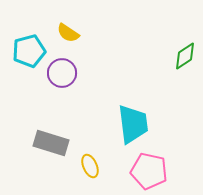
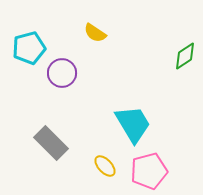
yellow semicircle: moved 27 px right
cyan pentagon: moved 3 px up
cyan trapezoid: rotated 24 degrees counterclockwise
gray rectangle: rotated 28 degrees clockwise
yellow ellipse: moved 15 px right; rotated 20 degrees counterclockwise
pink pentagon: rotated 27 degrees counterclockwise
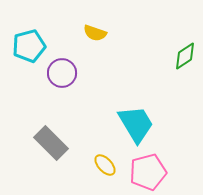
yellow semicircle: rotated 15 degrees counterclockwise
cyan pentagon: moved 2 px up
cyan trapezoid: moved 3 px right
yellow ellipse: moved 1 px up
pink pentagon: moved 1 px left, 1 px down
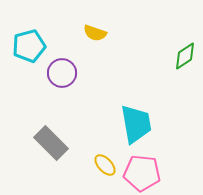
cyan trapezoid: rotated 21 degrees clockwise
pink pentagon: moved 6 px left, 1 px down; rotated 21 degrees clockwise
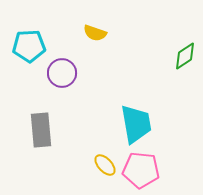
cyan pentagon: rotated 12 degrees clockwise
gray rectangle: moved 10 px left, 13 px up; rotated 40 degrees clockwise
pink pentagon: moved 1 px left, 3 px up
